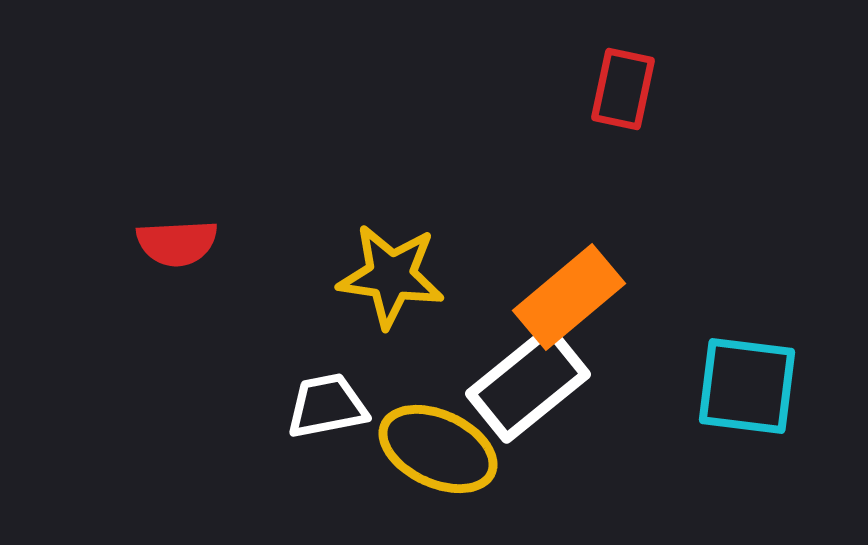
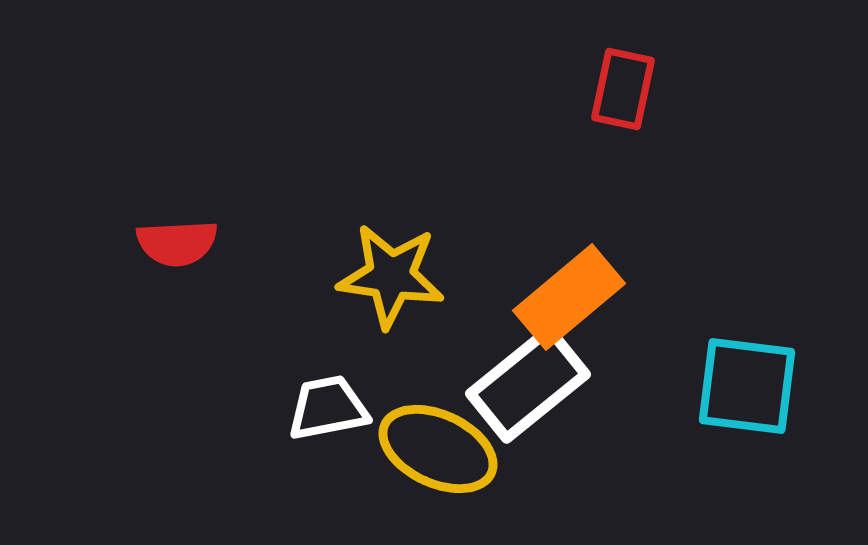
white trapezoid: moved 1 px right, 2 px down
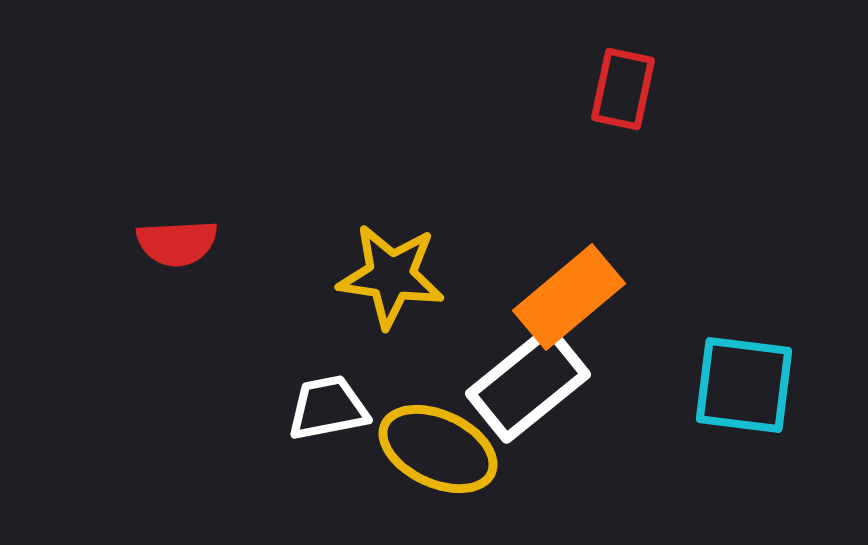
cyan square: moved 3 px left, 1 px up
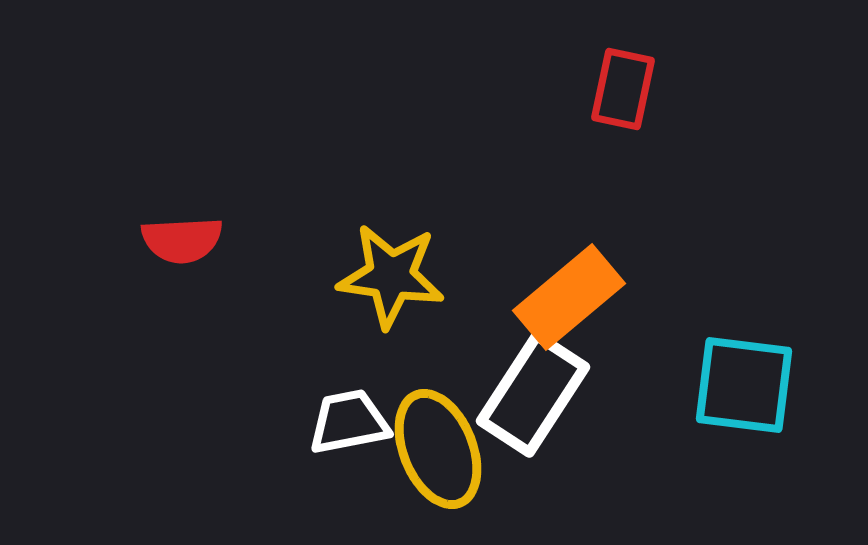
red semicircle: moved 5 px right, 3 px up
white rectangle: moved 5 px right, 10 px down; rotated 18 degrees counterclockwise
white trapezoid: moved 21 px right, 14 px down
yellow ellipse: rotated 43 degrees clockwise
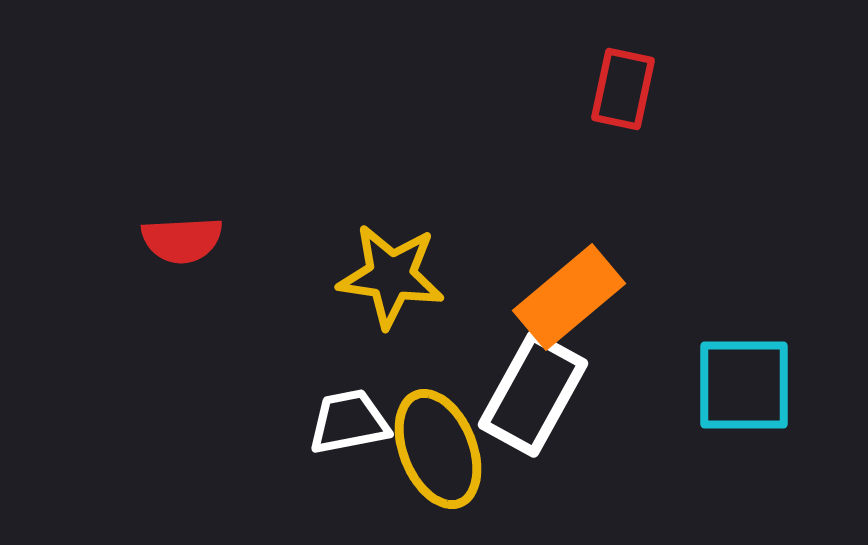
cyan square: rotated 7 degrees counterclockwise
white rectangle: rotated 4 degrees counterclockwise
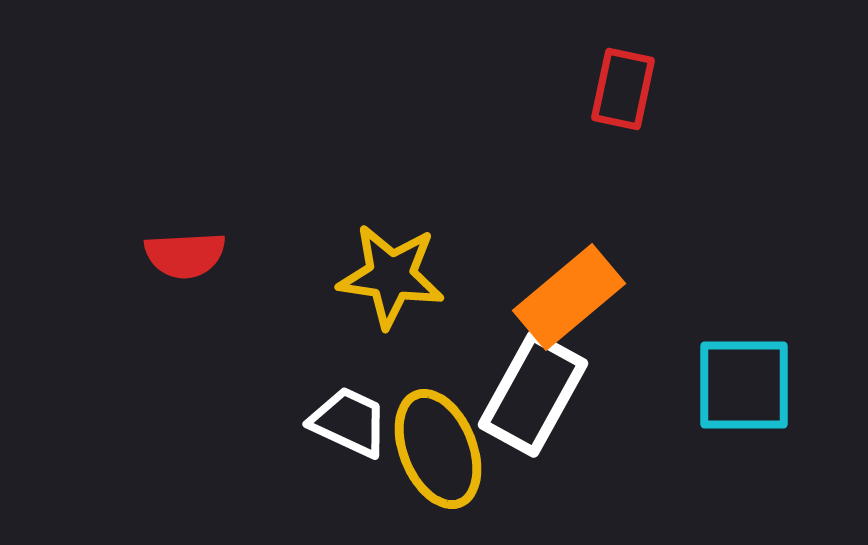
red semicircle: moved 3 px right, 15 px down
white trapezoid: rotated 36 degrees clockwise
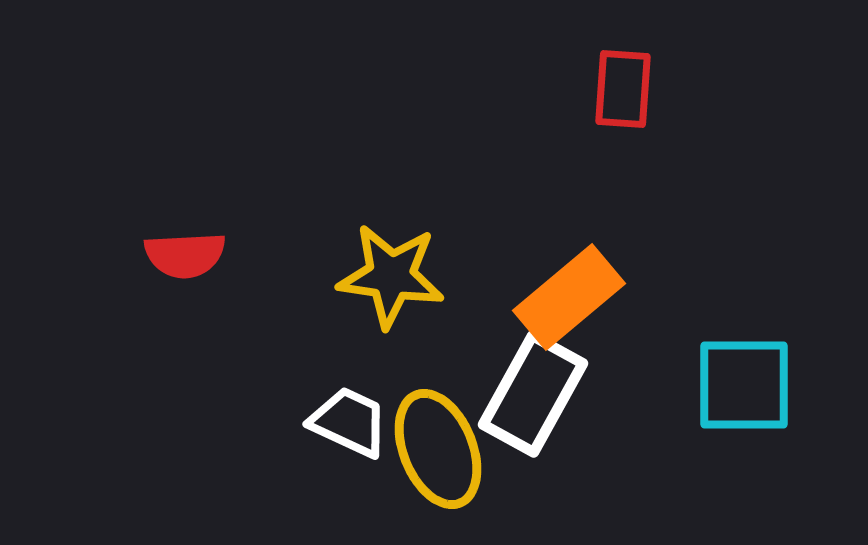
red rectangle: rotated 8 degrees counterclockwise
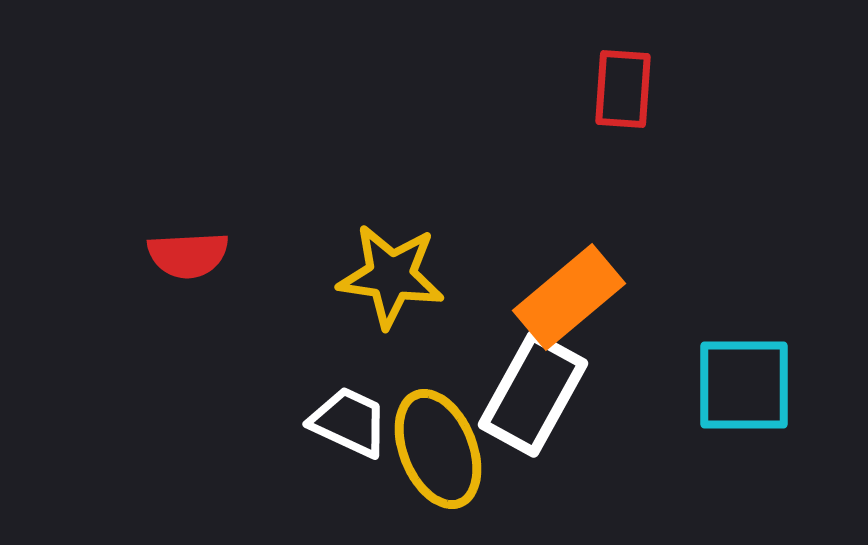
red semicircle: moved 3 px right
